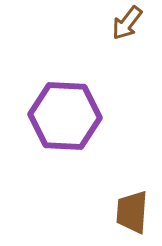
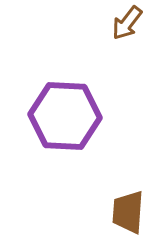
brown trapezoid: moved 4 px left
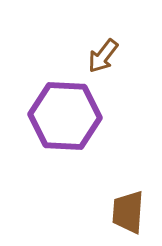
brown arrow: moved 24 px left, 33 px down
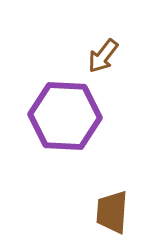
brown trapezoid: moved 16 px left
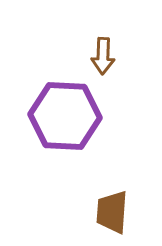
brown arrow: rotated 36 degrees counterclockwise
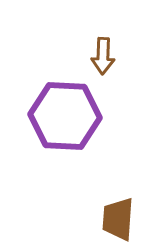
brown trapezoid: moved 6 px right, 7 px down
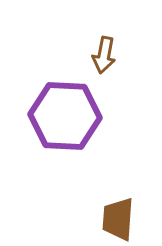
brown arrow: moved 1 px right, 1 px up; rotated 9 degrees clockwise
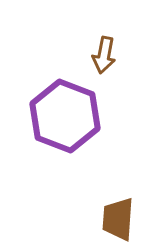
purple hexagon: rotated 18 degrees clockwise
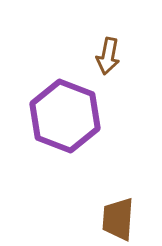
brown arrow: moved 4 px right, 1 px down
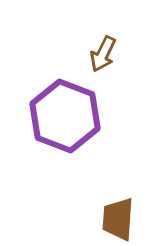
brown arrow: moved 5 px left, 2 px up; rotated 15 degrees clockwise
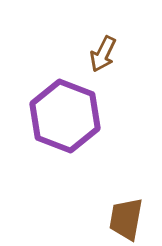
brown trapezoid: moved 8 px right; rotated 6 degrees clockwise
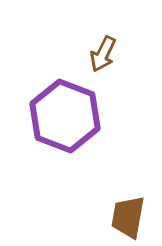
brown trapezoid: moved 2 px right, 2 px up
